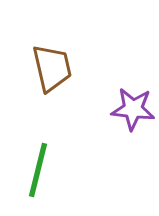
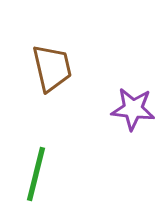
green line: moved 2 px left, 4 px down
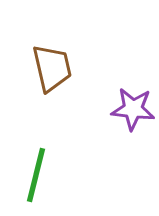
green line: moved 1 px down
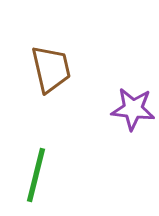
brown trapezoid: moved 1 px left, 1 px down
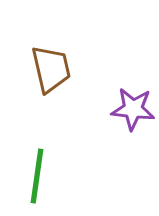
green line: moved 1 px right, 1 px down; rotated 6 degrees counterclockwise
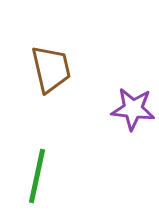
green line: rotated 4 degrees clockwise
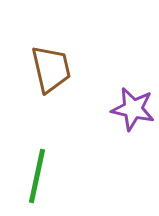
purple star: rotated 6 degrees clockwise
